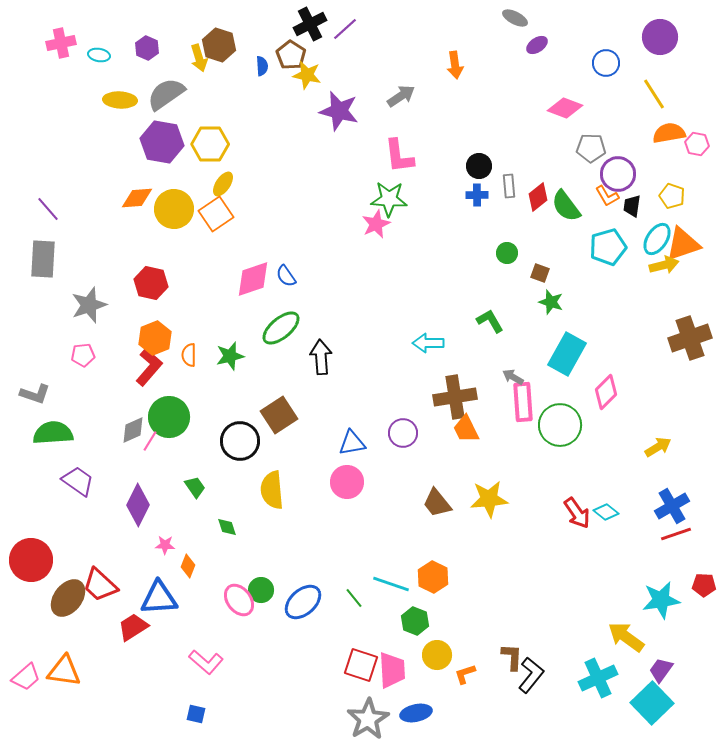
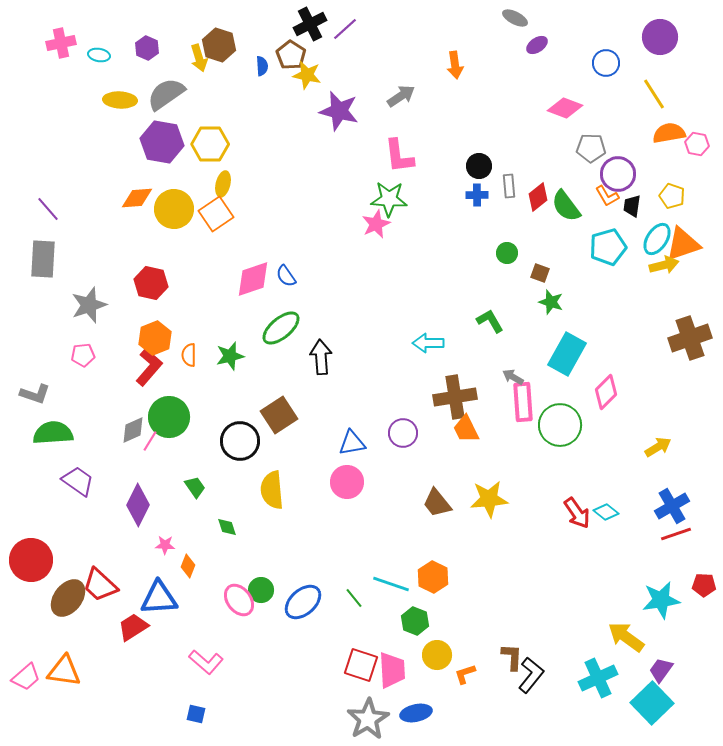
yellow ellipse at (223, 184): rotated 20 degrees counterclockwise
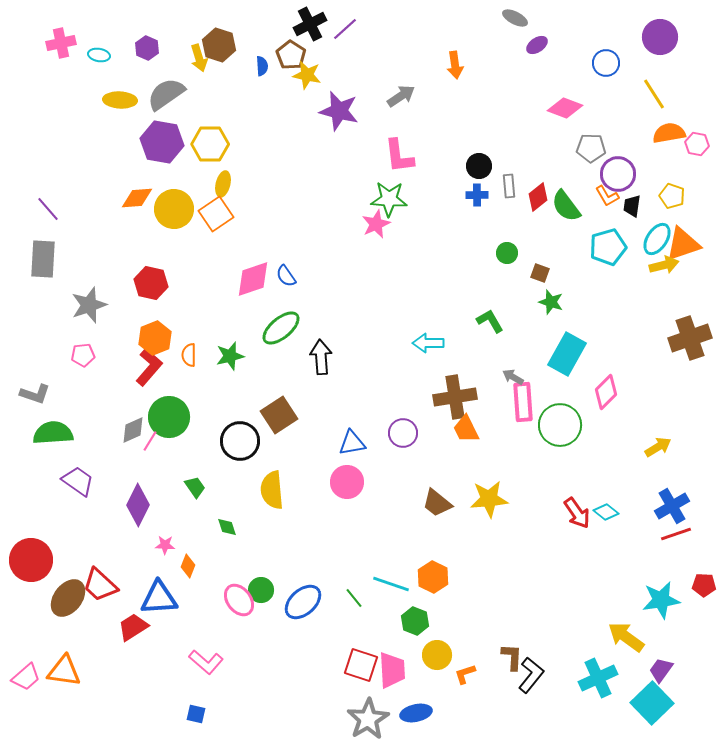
brown trapezoid at (437, 503): rotated 12 degrees counterclockwise
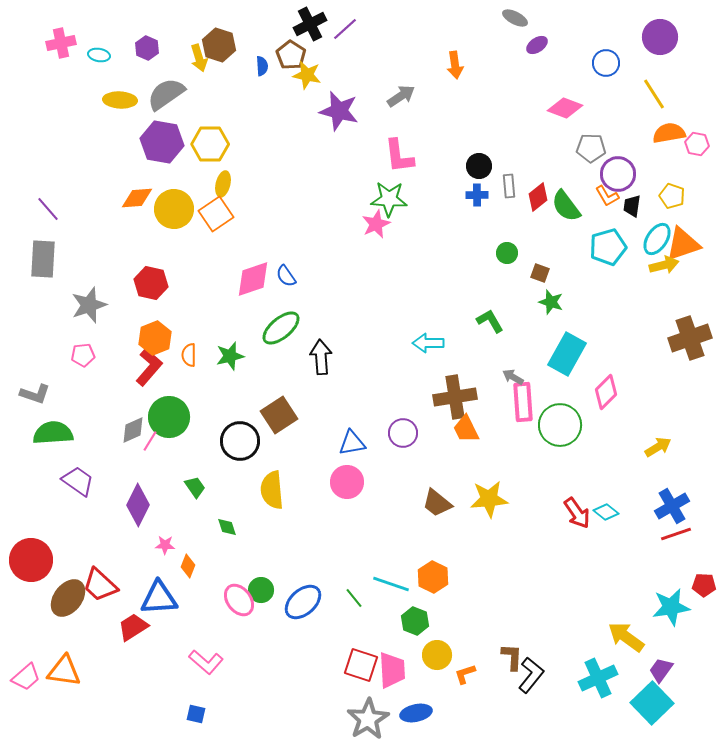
cyan star at (661, 600): moved 10 px right, 7 px down
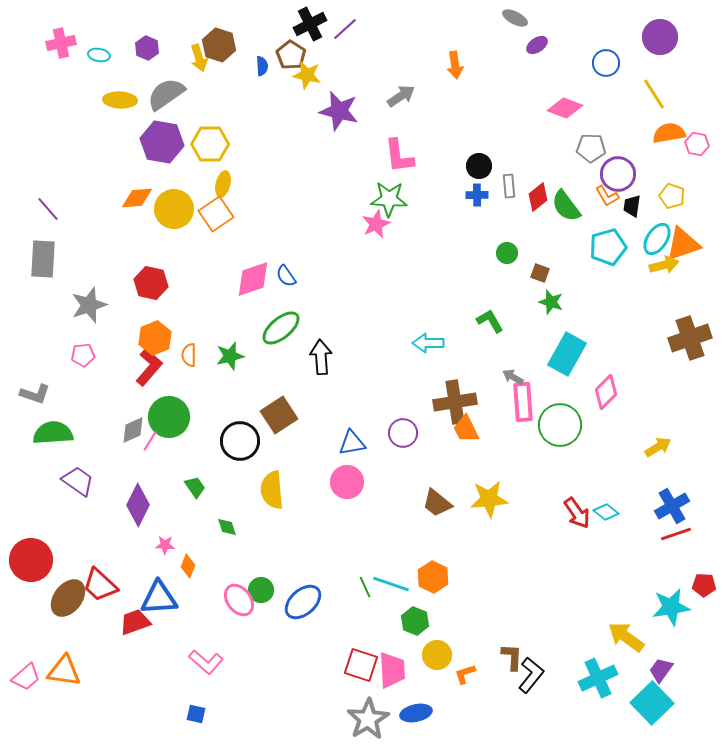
brown cross at (455, 397): moved 5 px down
green line at (354, 598): moved 11 px right, 11 px up; rotated 15 degrees clockwise
red trapezoid at (133, 627): moved 2 px right, 5 px up; rotated 12 degrees clockwise
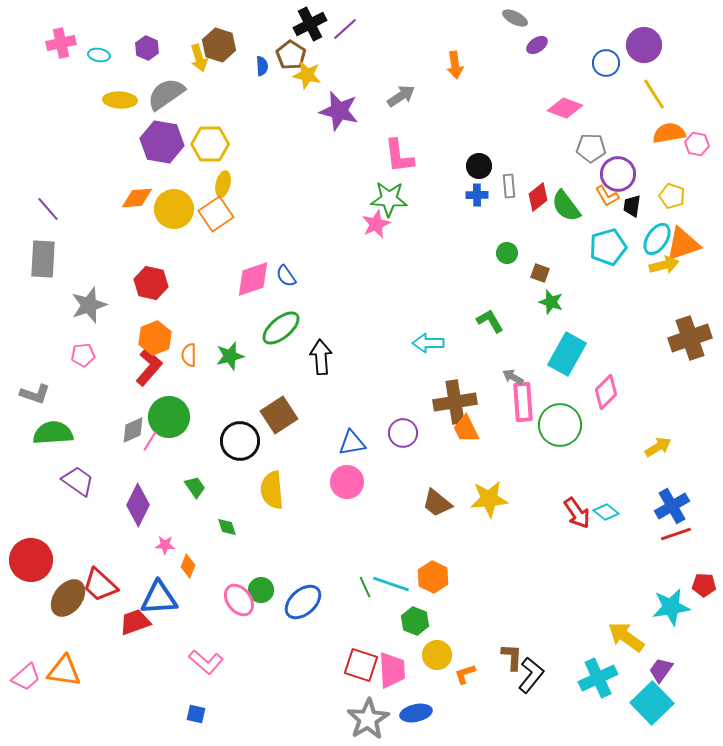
purple circle at (660, 37): moved 16 px left, 8 px down
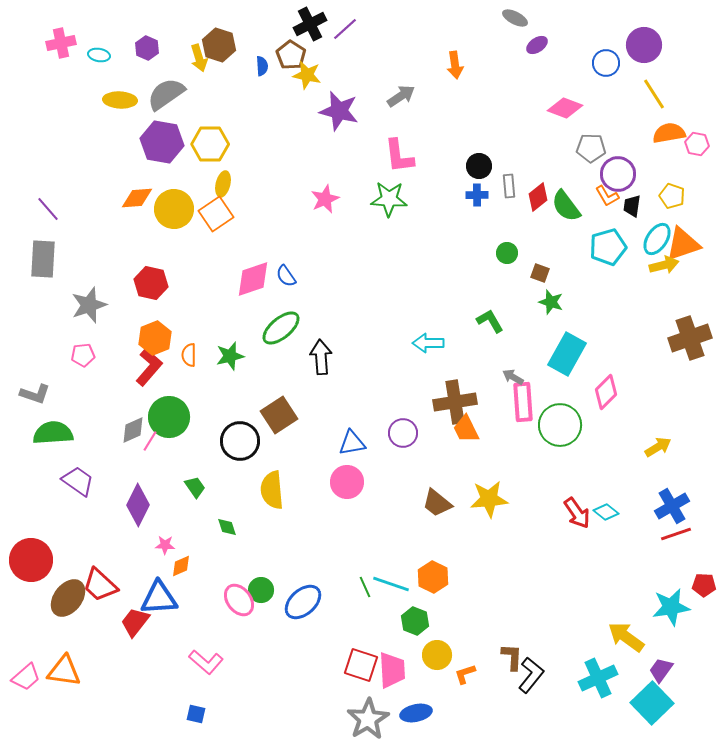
pink star at (376, 224): moved 51 px left, 25 px up
orange diamond at (188, 566): moved 7 px left; rotated 45 degrees clockwise
red trapezoid at (135, 622): rotated 32 degrees counterclockwise
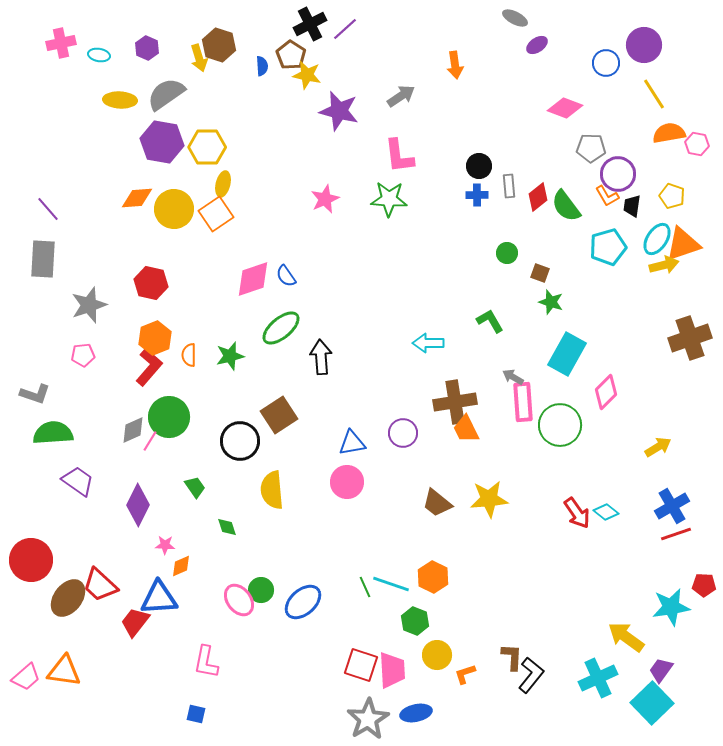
yellow hexagon at (210, 144): moved 3 px left, 3 px down
pink L-shape at (206, 662): rotated 60 degrees clockwise
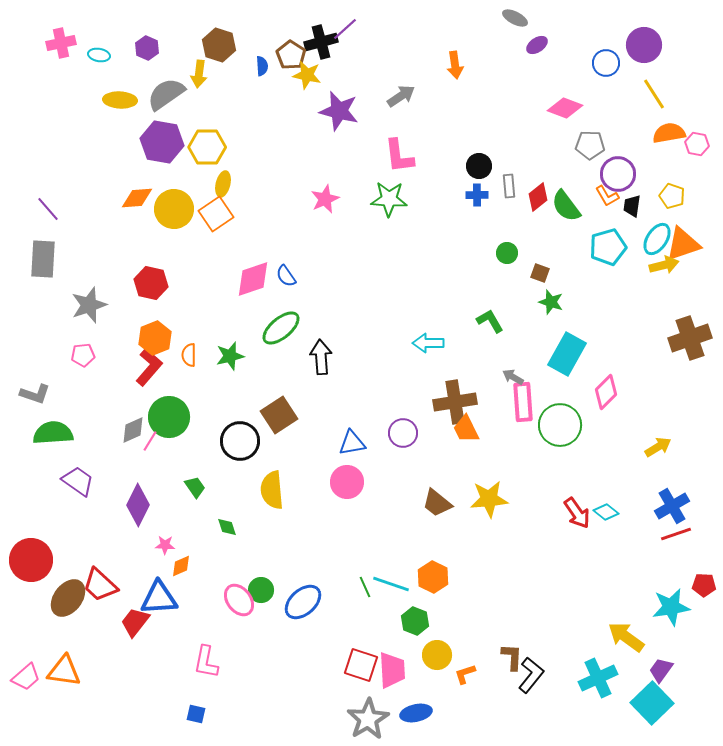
black cross at (310, 24): moved 11 px right, 18 px down; rotated 12 degrees clockwise
yellow arrow at (199, 58): moved 16 px down; rotated 24 degrees clockwise
gray pentagon at (591, 148): moved 1 px left, 3 px up
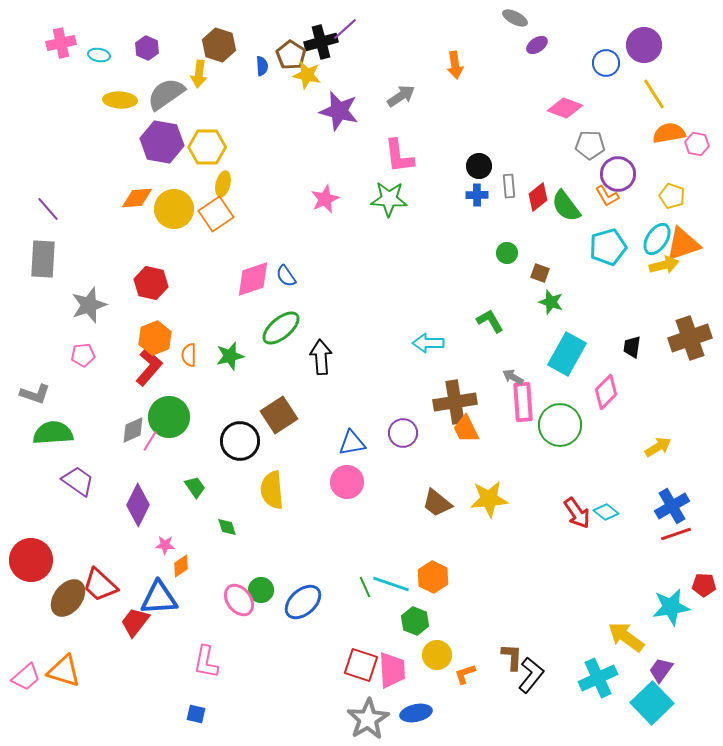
black trapezoid at (632, 206): moved 141 px down
orange diamond at (181, 566): rotated 10 degrees counterclockwise
orange triangle at (64, 671): rotated 9 degrees clockwise
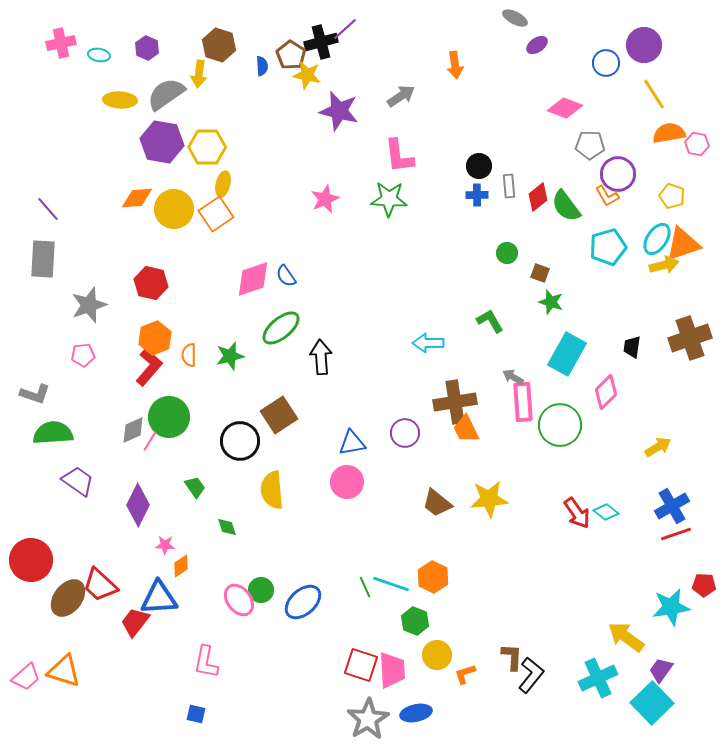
purple circle at (403, 433): moved 2 px right
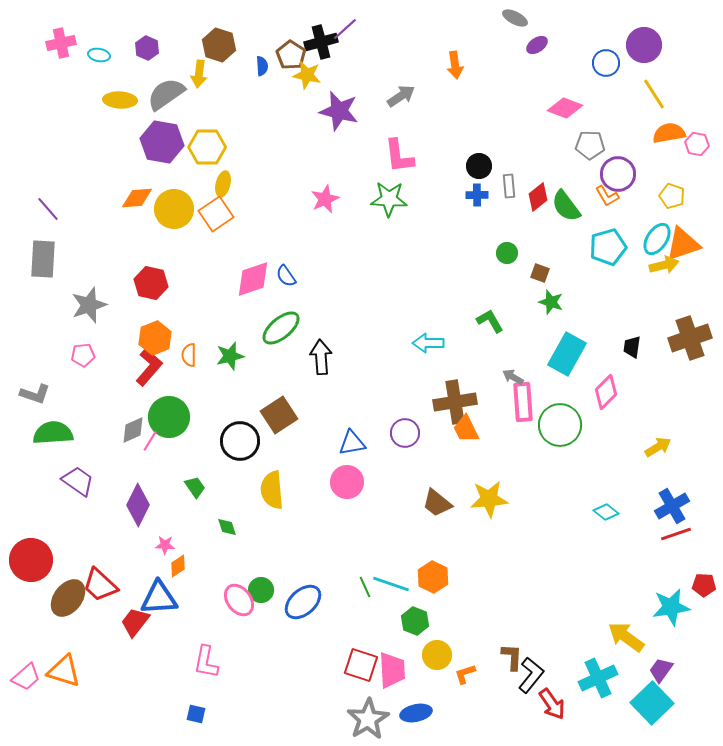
red arrow at (577, 513): moved 25 px left, 191 px down
orange diamond at (181, 566): moved 3 px left
